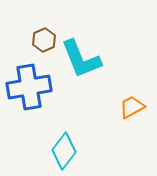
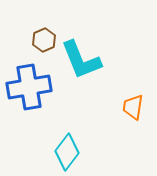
cyan L-shape: moved 1 px down
orange trapezoid: moved 1 px right; rotated 52 degrees counterclockwise
cyan diamond: moved 3 px right, 1 px down
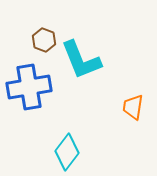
brown hexagon: rotated 15 degrees counterclockwise
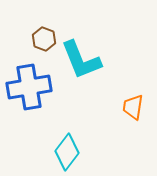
brown hexagon: moved 1 px up
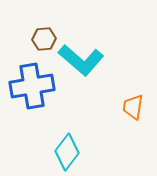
brown hexagon: rotated 25 degrees counterclockwise
cyan L-shape: rotated 27 degrees counterclockwise
blue cross: moved 3 px right, 1 px up
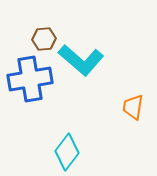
blue cross: moved 2 px left, 7 px up
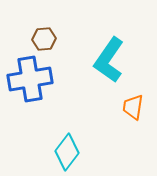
cyan L-shape: moved 28 px right; rotated 84 degrees clockwise
